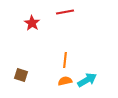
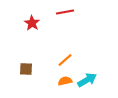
orange line: rotated 42 degrees clockwise
brown square: moved 5 px right, 6 px up; rotated 16 degrees counterclockwise
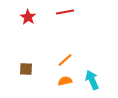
red star: moved 4 px left, 6 px up
cyan arrow: moved 5 px right; rotated 84 degrees counterclockwise
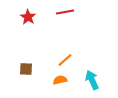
orange semicircle: moved 5 px left, 1 px up
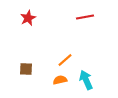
red line: moved 20 px right, 5 px down
red star: moved 1 px down; rotated 14 degrees clockwise
cyan arrow: moved 6 px left
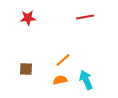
red star: rotated 21 degrees clockwise
orange line: moved 2 px left
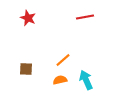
red star: rotated 28 degrees clockwise
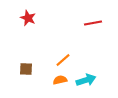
red line: moved 8 px right, 6 px down
cyan arrow: rotated 96 degrees clockwise
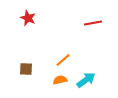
cyan arrow: rotated 18 degrees counterclockwise
